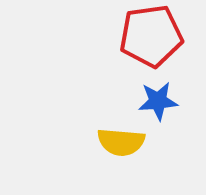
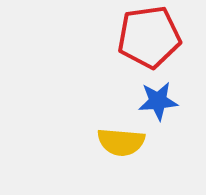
red pentagon: moved 2 px left, 1 px down
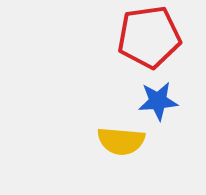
yellow semicircle: moved 1 px up
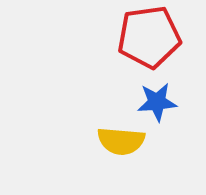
blue star: moved 1 px left, 1 px down
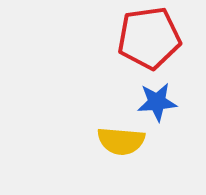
red pentagon: moved 1 px down
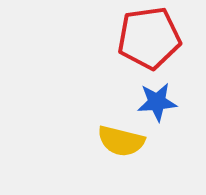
yellow semicircle: rotated 9 degrees clockwise
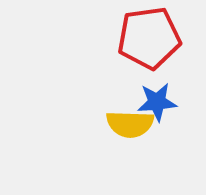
yellow semicircle: moved 9 px right, 17 px up; rotated 12 degrees counterclockwise
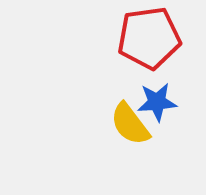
yellow semicircle: rotated 51 degrees clockwise
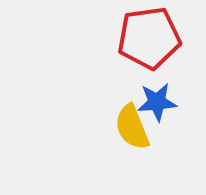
yellow semicircle: moved 2 px right, 3 px down; rotated 15 degrees clockwise
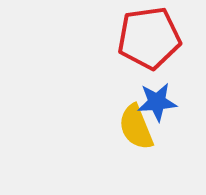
yellow semicircle: moved 4 px right
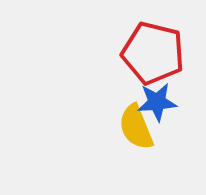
red pentagon: moved 4 px right, 15 px down; rotated 22 degrees clockwise
